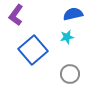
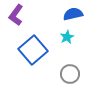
cyan star: rotated 16 degrees counterclockwise
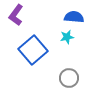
blue semicircle: moved 1 px right, 3 px down; rotated 18 degrees clockwise
cyan star: rotated 16 degrees clockwise
gray circle: moved 1 px left, 4 px down
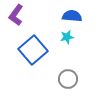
blue semicircle: moved 2 px left, 1 px up
gray circle: moved 1 px left, 1 px down
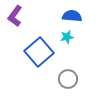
purple L-shape: moved 1 px left, 1 px down
blue square: moved 6 px right, 2 px down
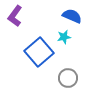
blue semicircle: rotated 18 degrees clockwise
cyan star: moved 3 px left
gray circle: moved 1 px up
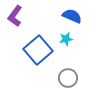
cyan star: moved 2 px right, 2 px down
blue square: moved 1 px left, 2 px up
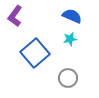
cyan star: moved 4 px right
blue square: moved 3 px left, 3 px down
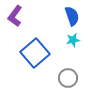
blue semicircle: rotated 48 degrees clockwise
cyan star: moved 3 px right, 1 px down
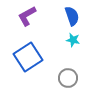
purple L-shape: moved 12 px right; rotated 25 degrees clockwise
cyan star: rotated 24 degrees clockwise
blue square: moved 7 px left, 4 px down; rotated 8 degrees clockwise
